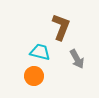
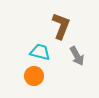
brown L-shape: moved 1 px up
gray arrow: moved 3 px up
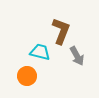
brown L-shape: moved 5 px down
orange circle: moved 7 px left
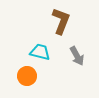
brown L-shape: moved 10 px up
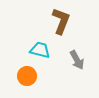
cyan trapezoid: moved 2 px up
gray arrow: moved 4 px down
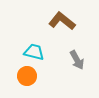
brown L-shape: moved 1 px right; rotated 72 degrees counterclockwise
cyan trapezoid: moved 6 px left, 2 px down
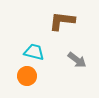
brown L-shape: rotated 32 degrees counterclockwise
gray arrow: rotated 24 degrees counterclockwise
